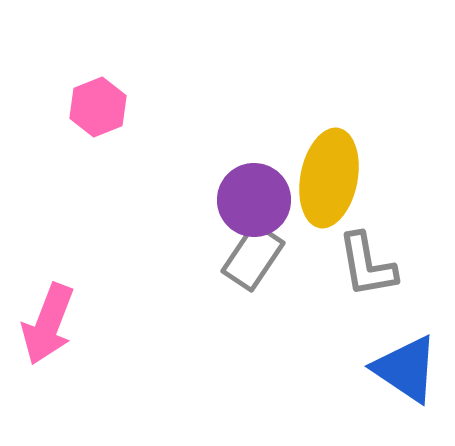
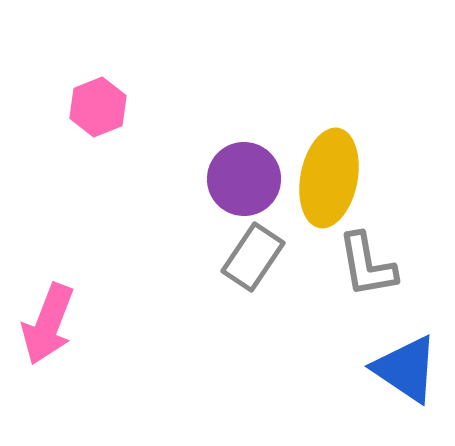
purple circle: moved 10 px left, 21 px up
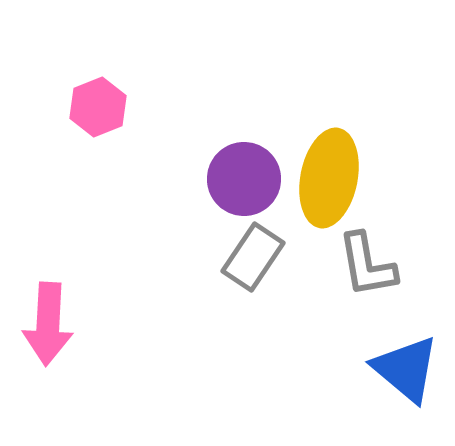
pink arrow: rotated 18 degrees counterclockwise
blue triangle: rotated 6 degrees clockwise
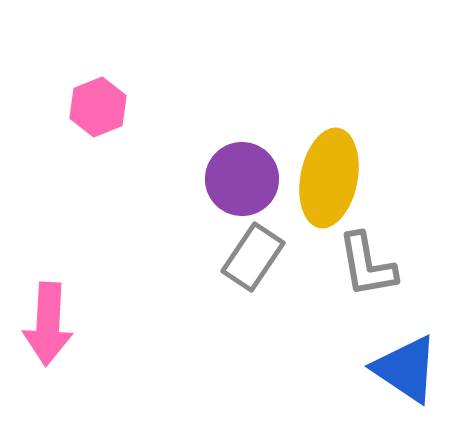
purple circle: moved 2 px left
blue triangle: rotated 6 degrees counterclockwise
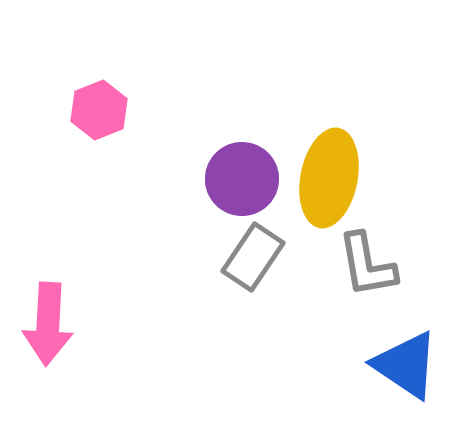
pink hexagon: moved 1 px right, 3 px down
blue triangle: moved 4 px up
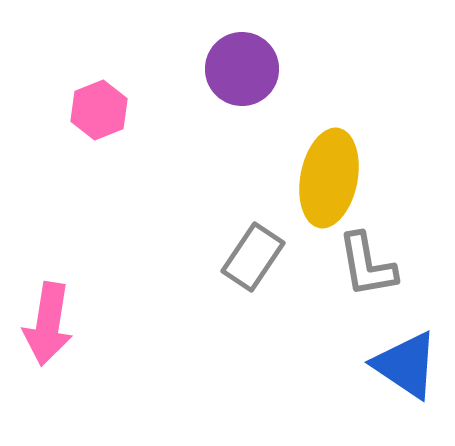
purple circle: moved 110 px up
pink arrow: rotated 6 degrees clockwise
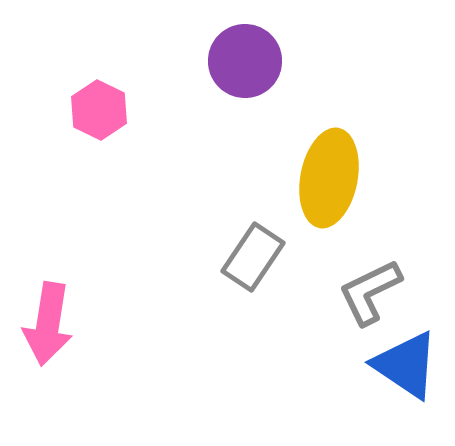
purple circle: moved 3 px right, 8 px up
pink hexagon: rotated 12 degrees counterclockwise
gray L-shape: moved 3 px right, 27 px down; rotated 74 degrees clockwise
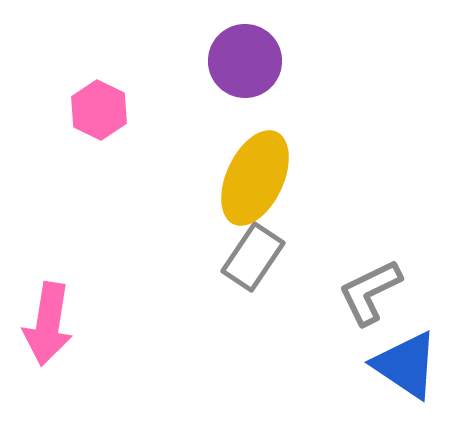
yellow ellipse: moved 74 px left; rotated 14 degrees clockwise
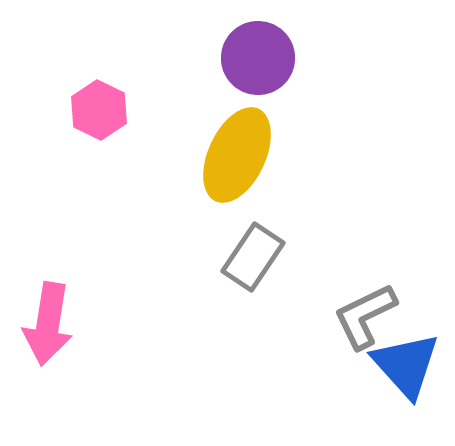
purple circle: moved 13 px right, 3 px up
yellow ellipse: moved 18 px left, 23 px up
gray L-shape: moved 5 px left, 24 px down
blue triangle: rotated 14 degrees clockwise
